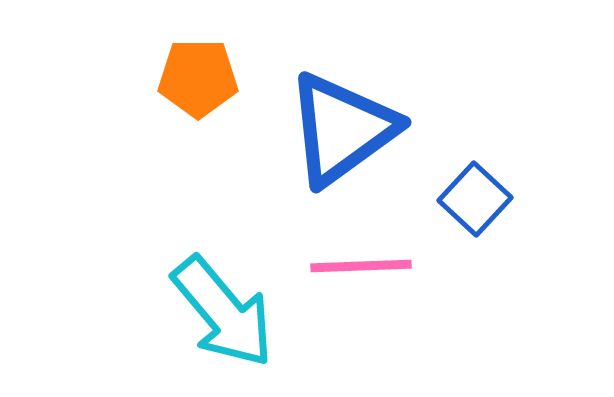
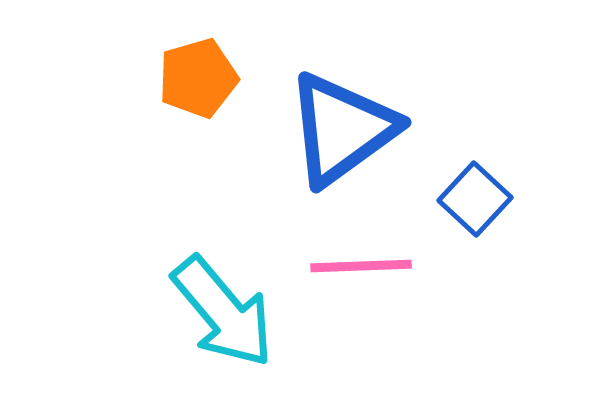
orange pentagon: rotated 16 degrees counterclockwise
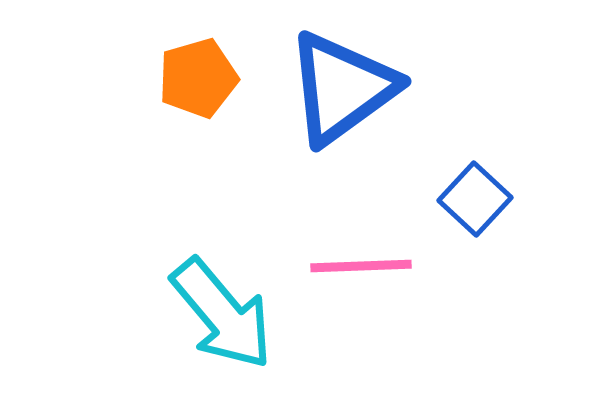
blue triangle: moved 41 px up
cyan arrow: moved 1 px left, 2 px down
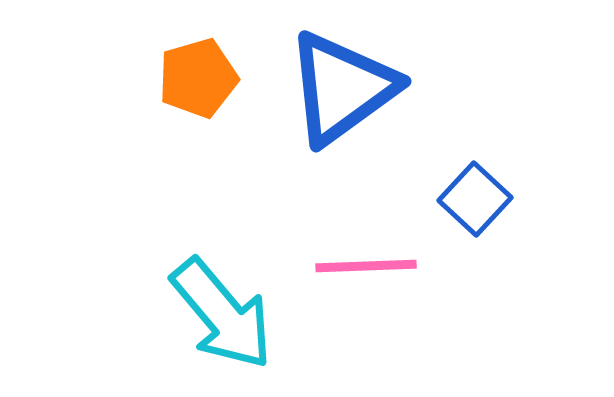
pink line: moved 5 px right
